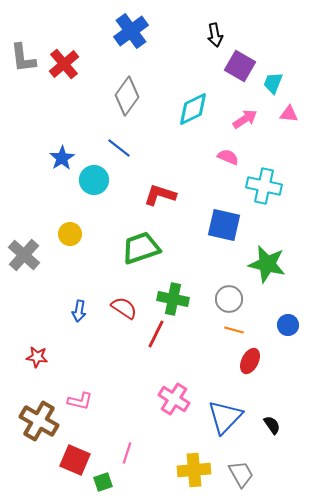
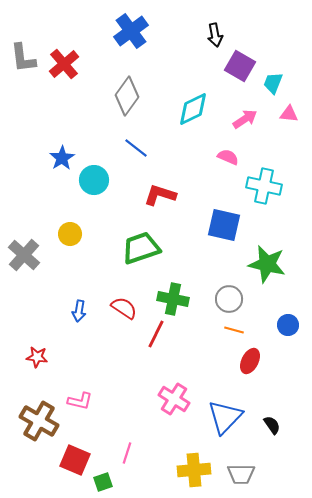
blue line: moved 17 px right
gray trapezoid: rotated 120 degrees clockwise
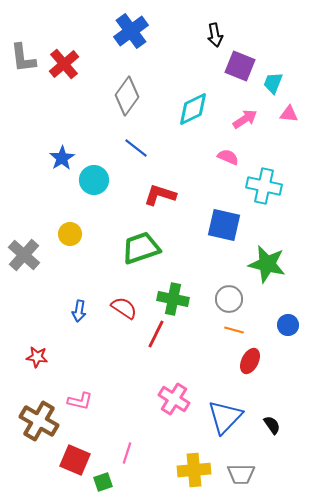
purple square: rotated 8 degrees counterclockwise
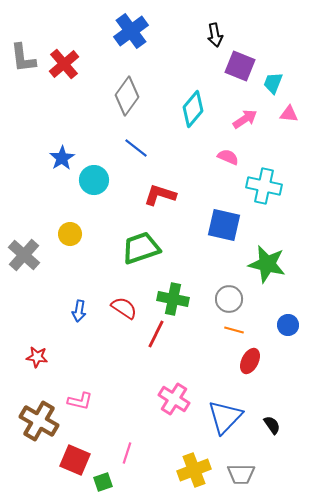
cyan diamond: rotated 24 degrees counterclockwise
yellow cross: rotated 16 degrees counterclockwise
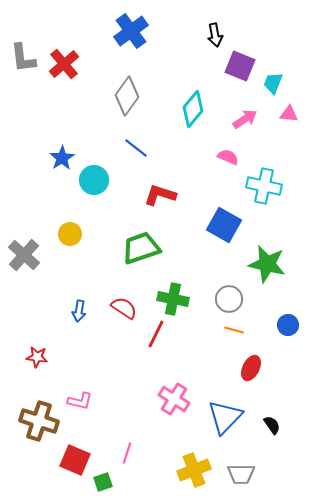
blue square: rotated 16 degrees clockwise
red ellipse: moved 1 px right, 7 px down
brown cross: rotated 12 degrees counterclockwise
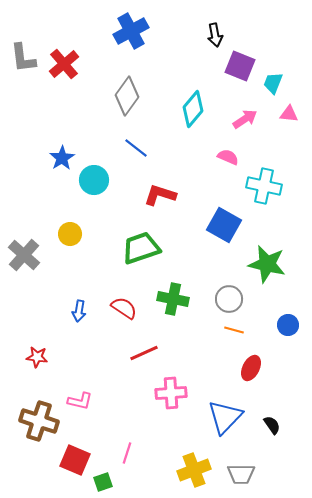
blue cross: rotated 8 degrees clockwise
red line: moved 12 px left, 19 px down; rotated 40 degrees clockwise
pink cross: moved 3 px left, 6 px up; rotated 36 degrees counterclockwise
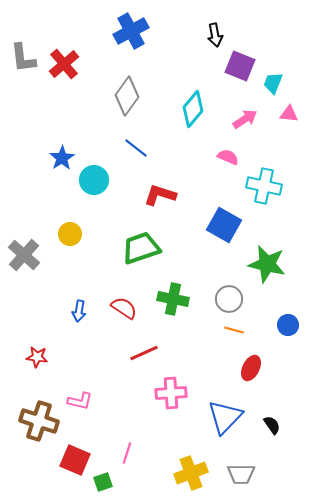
yellow cross: moved 3 px left, 3 px down
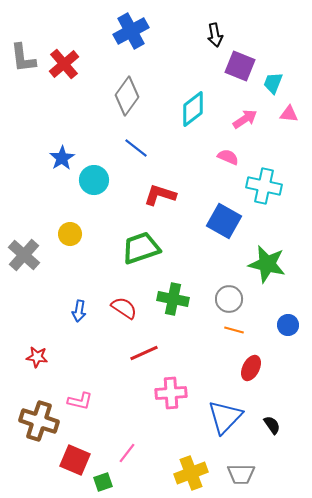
cyan diamond: rotated 12 degrees clockwise
blue square: moved 4 px up
pink line: rotated 20 degrees clockwise
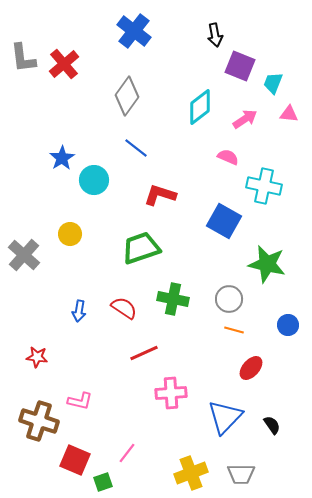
blue cross: moved 3 px right; rotated 24 degrees counterclockwise
cyan diamond: moved 7 px right, 2 px up
red ellipse: rotated 15 degrees clockwise
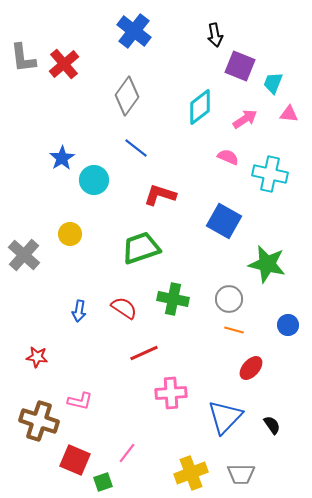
cyan cross: moved 6 px right, 12 px up
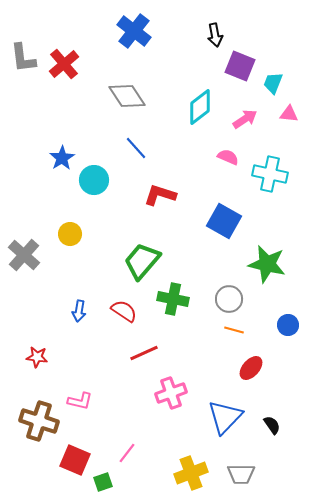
gray diamond: rotated 69 degrees counterclockwise
blue line: rotated 10 degrees clockwise
green trapezoid: moved 1 px right, 13 px down; rotated 30 degrees counterclockwise
red semicircle: moved 3 px down
pink cross: rotated 16 degrees counterclockwise
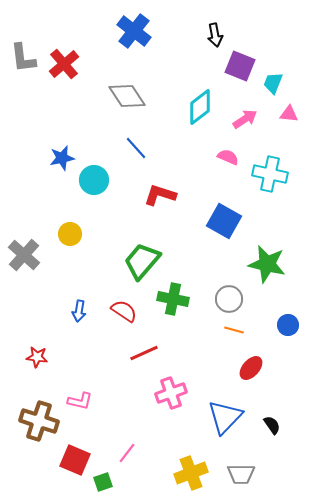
blue star: rotated 20 degrees clockwise
